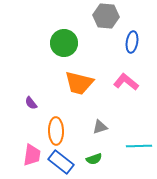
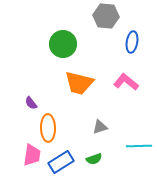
green circle: moved 1 px left, 1 px down
orange ellipse: moved 8 px left, 3 px up
blue rectangle: rotated 70 degrees counterclockwise
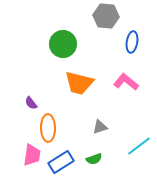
cyan line: rotated 35 degrees counterclockwise
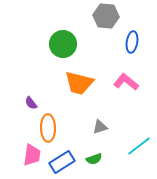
blue rectangle: moved 1 px right
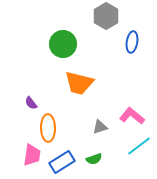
gray hexagon: rotated 25 degrees clockwise
pink L-shape: moved 6 px right, 34 px down
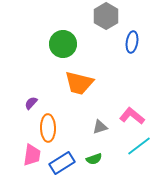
purple semicircle: rotated 80 degrees clockwise
blue rectangle: moved 1 px down
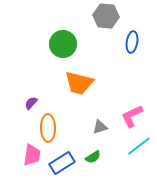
gray hexagon: rotated 25 degrees counterclockwise
pink L-shape: rotated 65 degrees counterclockwise
green semicircle: moved 1 px left, 2 px up; rotated 14 degrees counterclockwise
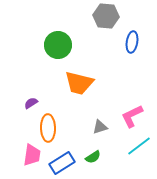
green circle: moved 5 px left, 1 px down
purple semicircle: rotated 16 degrees clockwise
